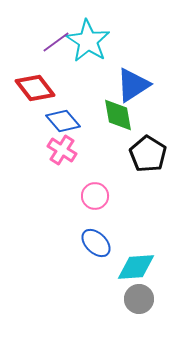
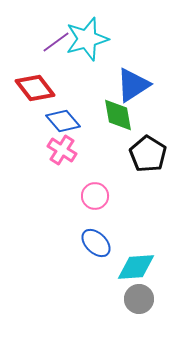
cyan star: moved 1 px left, 2 px up; rotated 24 degrees clockwise
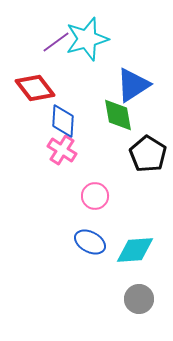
blue diamond: rotated 44 degrees clockwise
blue ellipse: moved 6 px left, 1 px up; rotated 16 degrees counterclockwise
cyan diamond: moved 1 px left, 17 px up
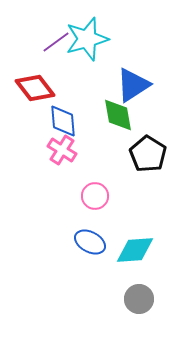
blue diamond: rotated 8 degrees counterclockwise
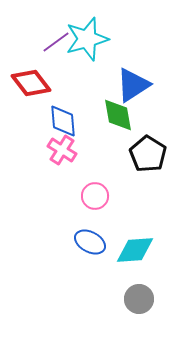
red diamond: moved 4 px left, 5 px up
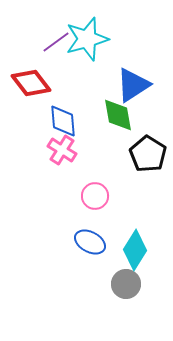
cyan diamond: rotated 54 degrees counterclockwise
gray circle: moved 13 px left, 15 px up
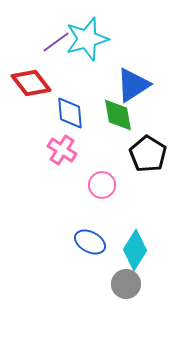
blue diamond: moved 7 px right, 8 px up
pink circle: moved 7 px right, 11 px up
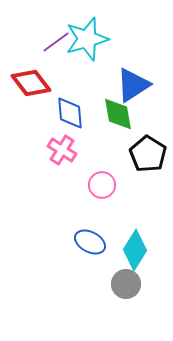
green diamond: moved 1 px up
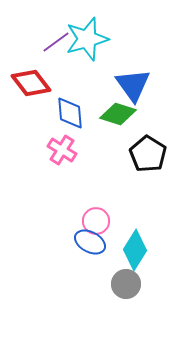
blue triangle: rotated 33 degrees counterclockwise
green diamond: rotated 63 degrees counterclockwise
pink circle: moved 6 px left, 36 px down
